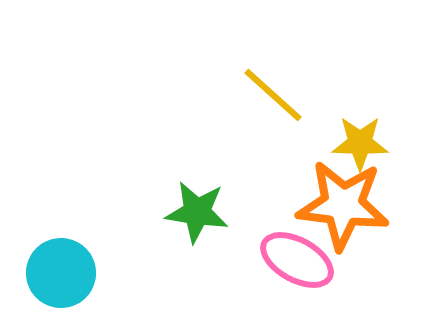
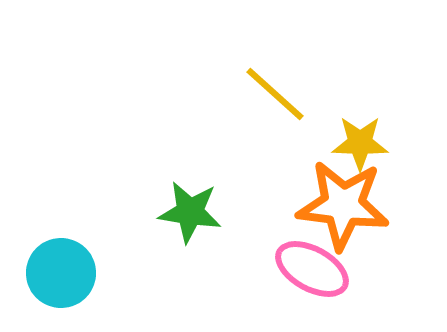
yellow line: moved 2 px right, 1 px up
green star: moved 7 px left
pink ellipse: moved 15 px right, 9 px down
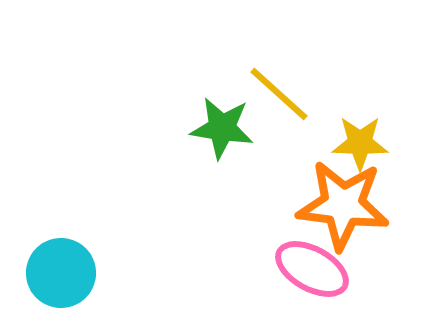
yellow line: moved 4 px right
green star: moved 32 px right, 84 px up
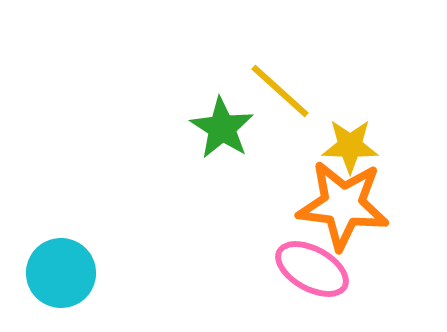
yellow line: moved 1 px right, 3 px up
green star: rotated 24 degrees clockwise
yellow star: moved 10 px left, 3 px down
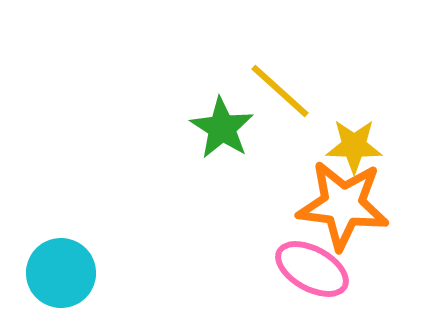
yellow star: moved 4 px right
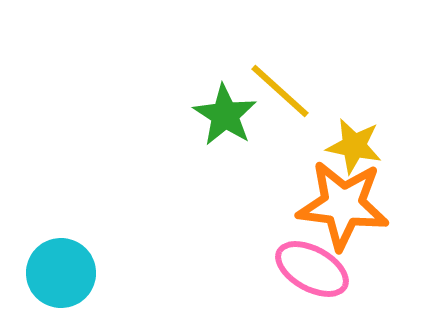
green star: moved 3 px right, 13 px up
yellow star: rotated 10 degrees clockwise
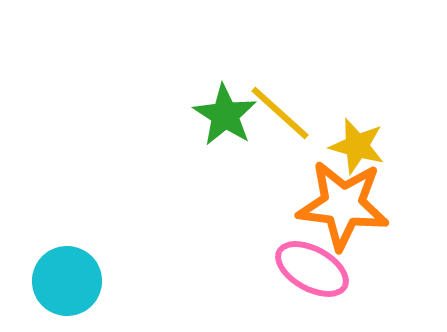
yellow line: moved 22 px down
yellow star: moved 3 px right; rotated 4 degrees clockwise
cyan circle: moved 6 px right, 8 px down
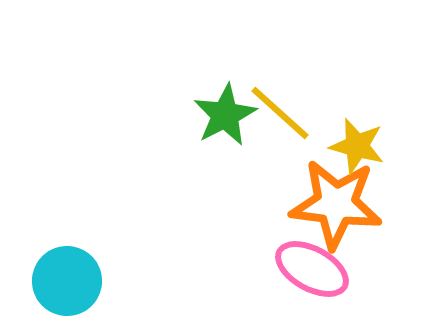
green star: rotated 12 degrees clockwise
orange star: moved 7 px left, 1 px up
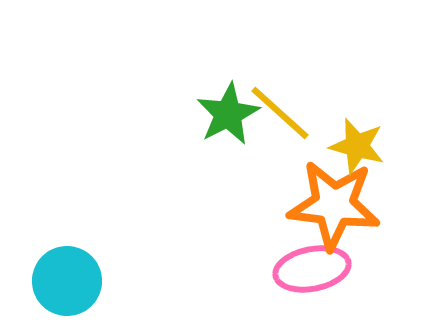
green star: moved 3 px right, 1 px up
orange star: moved 2 px left, 1 px down
pink ellipse: rotated 40 degrees counterclockwise
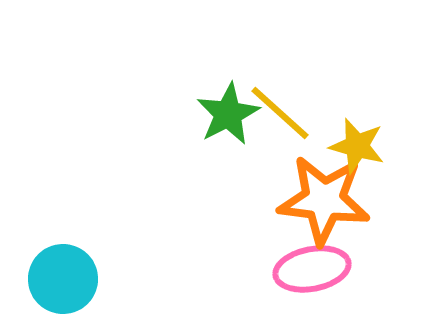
orange star: moved 10 px left, 5 px up
cyan circle: moved 4 px left, 2 px up
